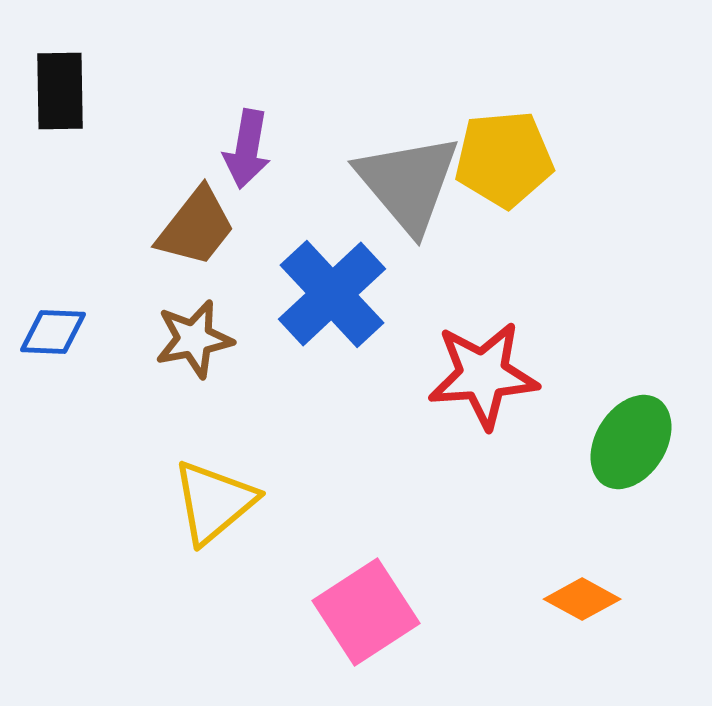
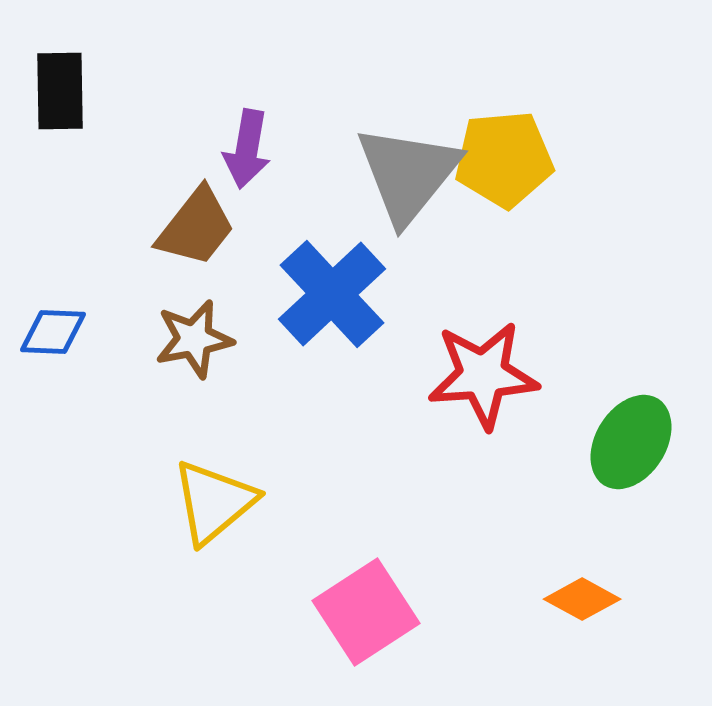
gray triangle: moved 9 px up; rotated 19 degrees clockwise
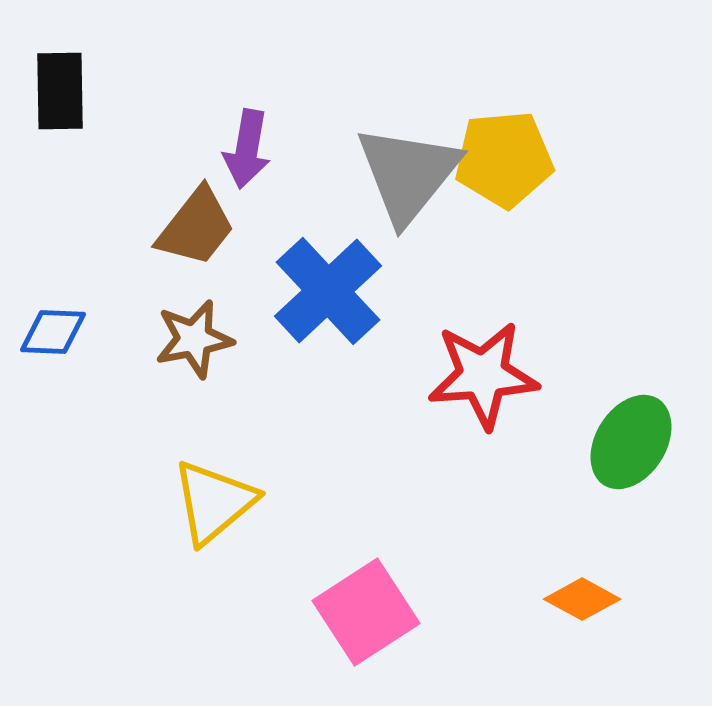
blue cross: moved 4 px left, 3 px up
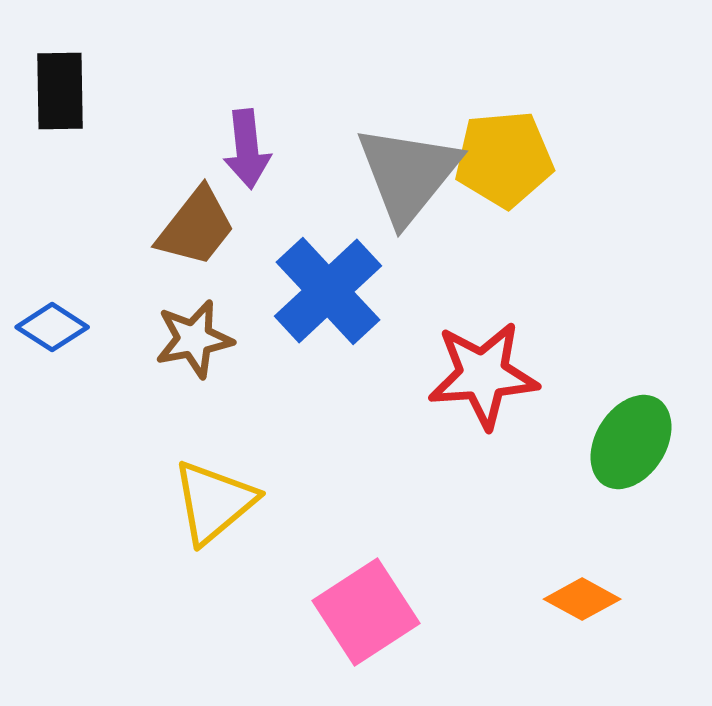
purple arrow: rotated 16 degrees counterclockwise
blue diamond: moved 1 px left, 5 px up; rotated 30 degrees clockwise
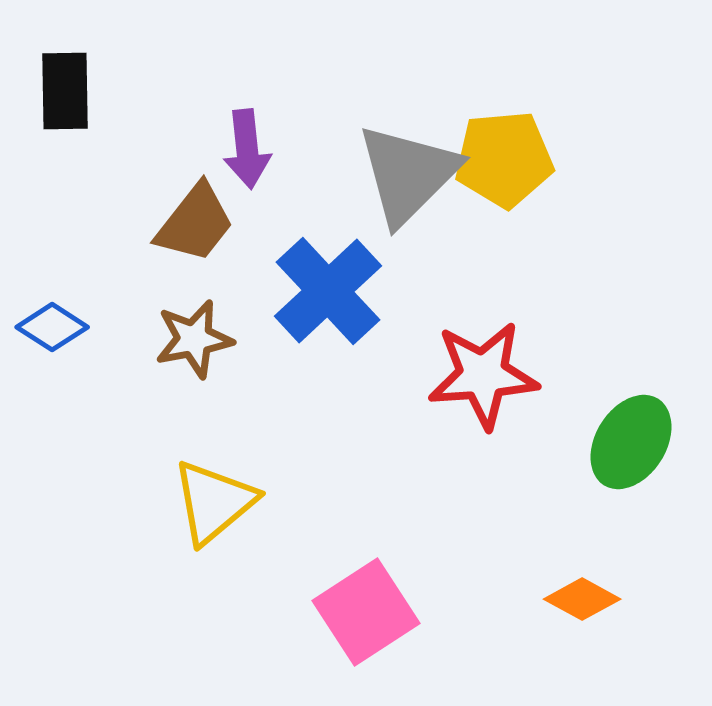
black rectangle: moved 5 px right
gray triangle: rotated 6 degrees clockwise
brown trapezoid: moved 1 px left, 4 px up
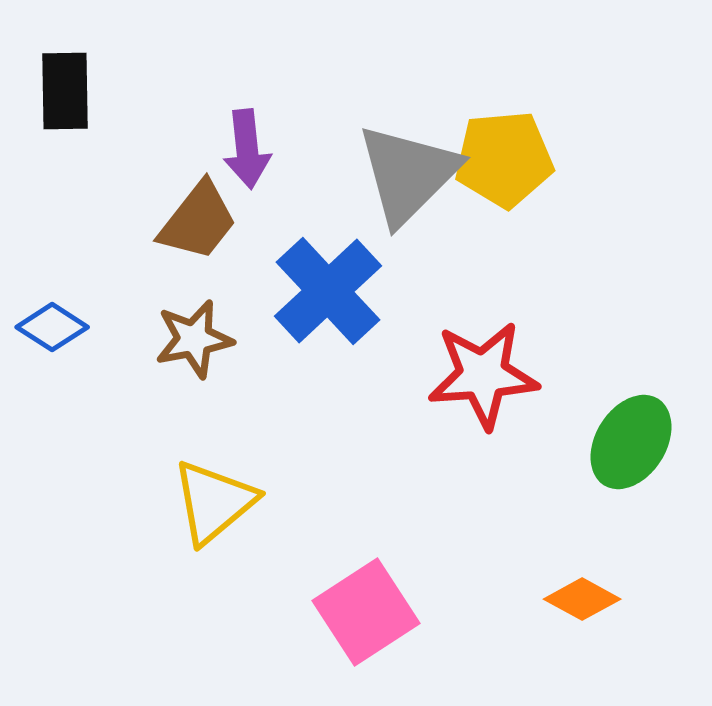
brown trapezoid: moved 3 px right, 2 px up
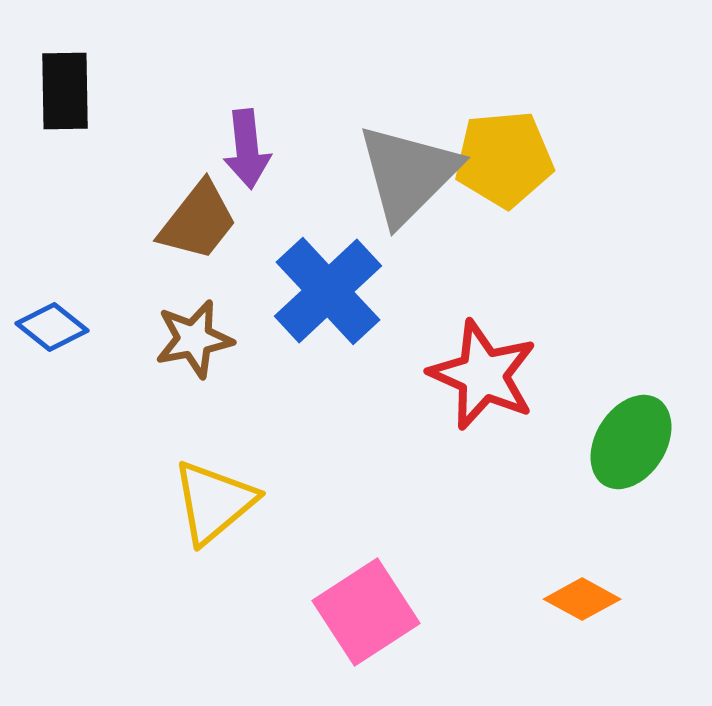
blue diamond: rotated 6 degrees clockwise
red star: rotated 28 degrees clockwise
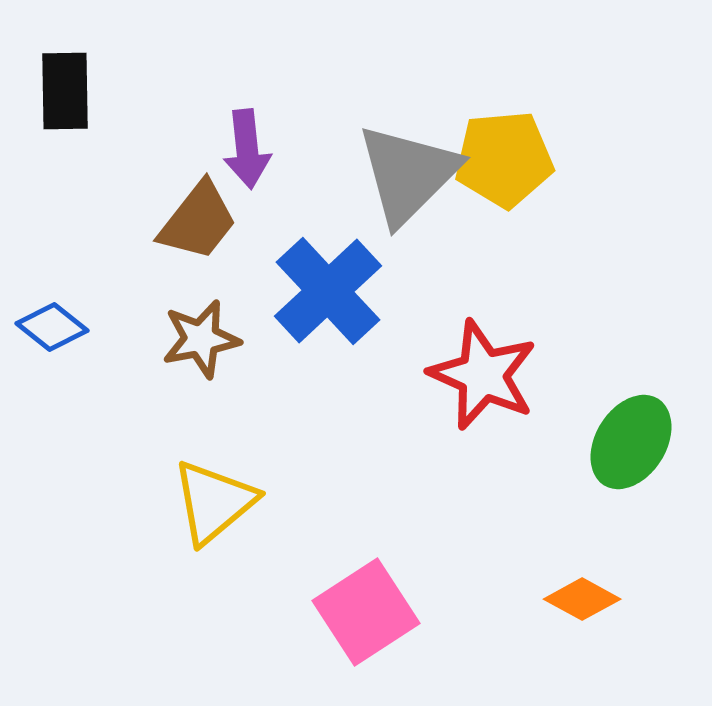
brown star: moved 7 px right
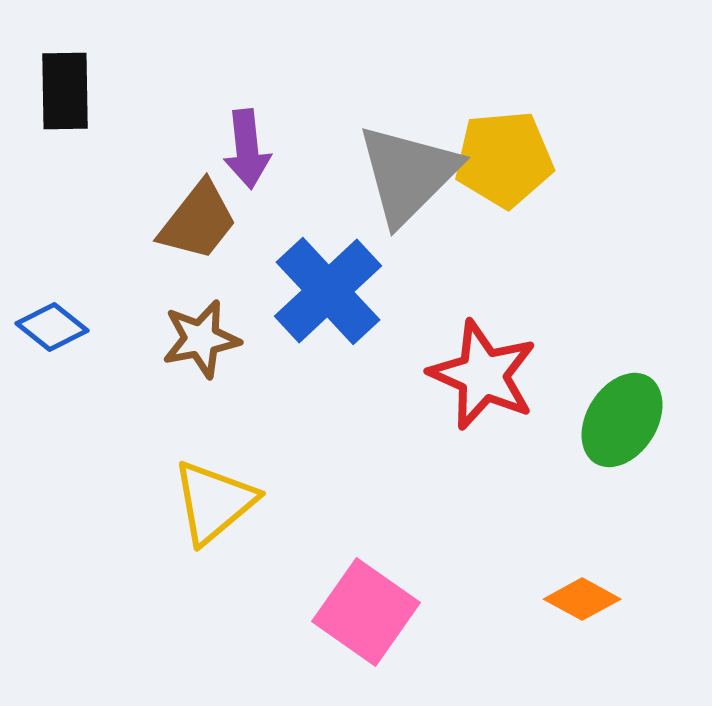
green ellipse: moved 9 px left, 22 px up
pink square: rotated 22 degrees counterclockwise
